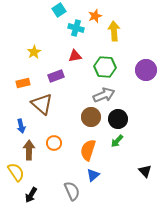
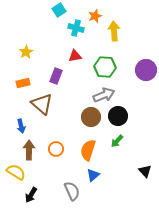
yellow star: moved 8 px left
purple rectangle: rotated 49 degrees counterclockwise
black circle: moved 3 px up
orange circle: moved 2 px right, 6 px down
yellow semicircle: rotated 24 degrees counterclockwise
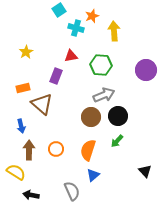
orange star: moved 3 px left
red triangle: moved 4 px left
green hexagon: moved 4 px left, 2 px up
orange rectangle: moved 5 px down
black arrow: rotated 70 degrees clockwise
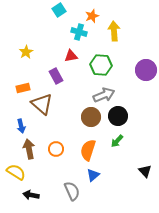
cyan cross: moved 3 px right, 4 px down
purple rectangle: rotated 49 degrees counterclockwise
brown arrow: moved 1 px up; rotated 12 degrees counterclockwise
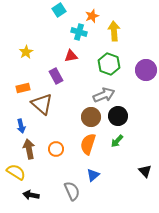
green hexagon: moved 8 px right, 1 px up; rotated 15 degrees clockwise
orange semicircle: moved 6 px up
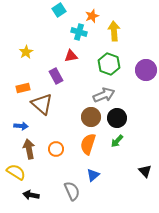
black circle: moved 1 px left, 2 px down
blue arrow: rotated 72 degrees counterclockwise
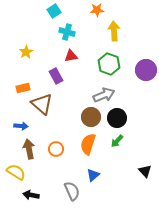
cyan square: moved 5 px left, 1 px down
orange star: moved 5 px right, 6 px up; rotated 16 degrees clockwise
cyan cross: moved 12 px left
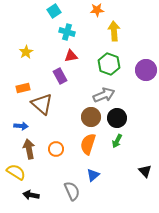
purple rectangle: moved 4 px right
green arrow: rotated 16 degrees counterclockwise
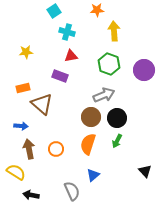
yellow star: rotated 24 degrees clockwise
purple circle: moved 2 px left
purple rectangle: rotated 42 degrees counterclockwise
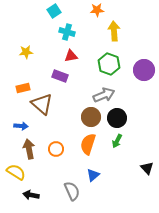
black triangle: moved 2 px right, 3 px up
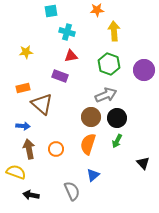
cyan square: moved 3 px left; rotated 24 degrees clockwise
gray arrow: moved 2 px right
blue arrow: moved 2 px right
black triangle: moved 4 px left, 5 px up
yellow semicircle: rotated 12 degrees counterclockwise
